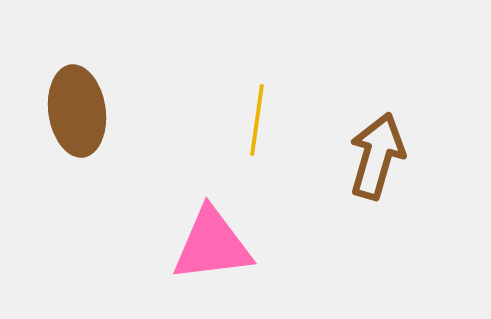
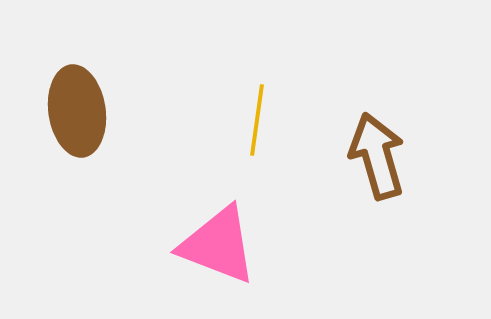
brown arrow: rotated 32 degrees counterclockwise
pink triangle: moved 6 px right; rotated 28 degrees clockwise
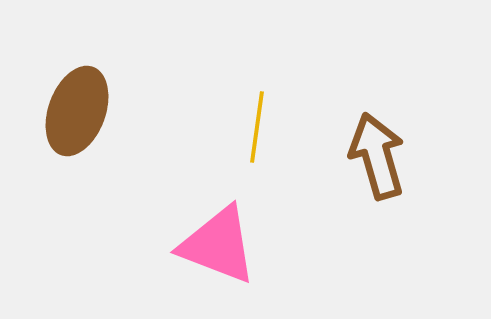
brown ellipse: rotated 28 degrees clockwise
yellow line: moved 7 px down
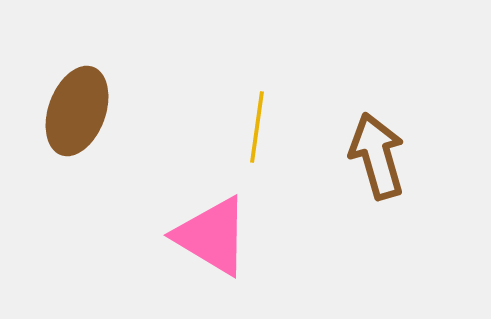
pink triangle: moved 6 px left, 9 px up; rotated 10 degrees clockwise
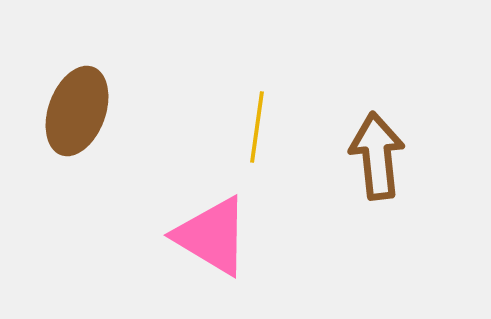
brown arrow: rotated 10 degrees clockwise
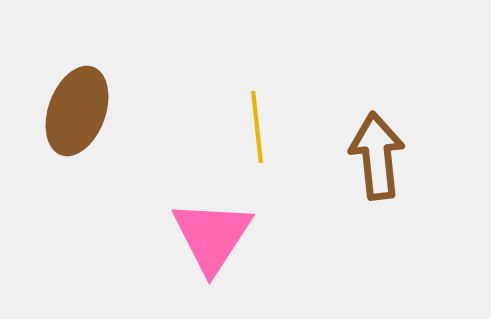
yellow line: rotated 14 degrees counterclockwise
pink triangle: rotated 32 degrees clockwise
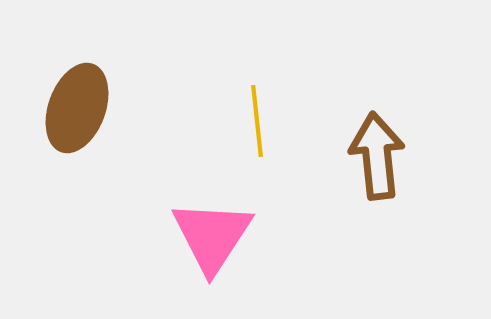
brown ellipse: moved 3 px up
yellow line: moved 6 px up
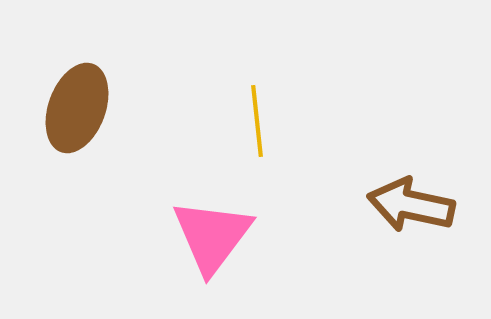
brown arrow: moved 34 px right, 49 px down; rotated 72 degrees counterclockwise
pink triangle: rotated 4 degrees clockwise
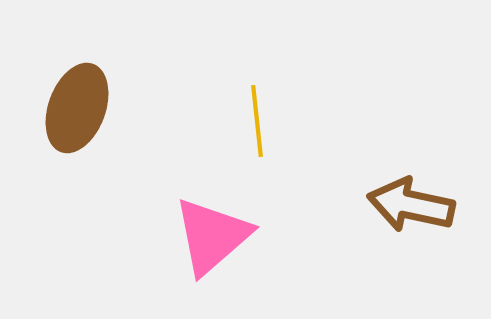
pink triangle: rotated 12 degrees clockwise
